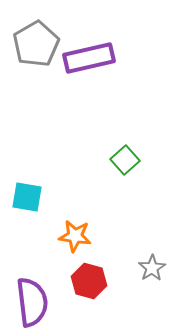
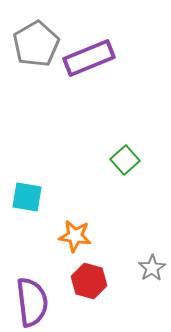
purple rectangle: rotated 9 degrees counterclockwise
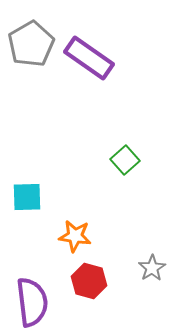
gray pentagon: moved 5 px left
purple rectangle: rotated 57 degrees clockwise
cyan square: rotated 12 degrees counterclockwise
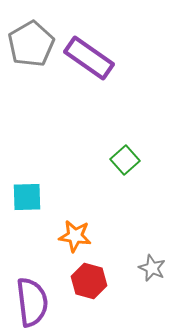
gray star: rotated 16 degrees counterclockwise
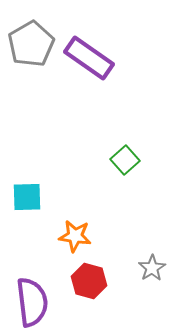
gray star: rotated 16 degrees clockwise
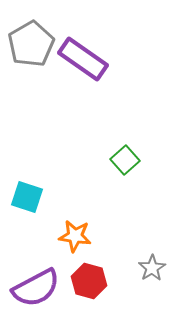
purple rectangle: moved 6 px left, 1 px down
cyan square: rotated 20 degrees clockwise
purple semicircle: moved 4 px right, 14 px up; rotated 69 degrees clockwise
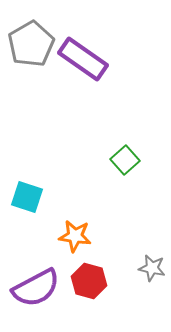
gray star: rotated 28 degrees counterclockwise
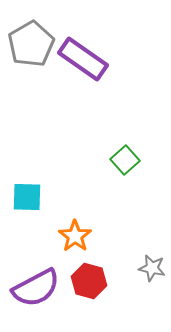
cyan square: rotated 16 degrees counterclockwise
orange star: rotated 28 degrees clockwise
